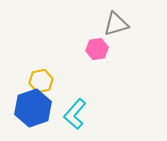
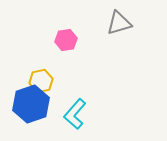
gray triangle: moved 3 px right, 1 px up
pink hexagon: moved 31 px left, 9 px up
blue hexagon: moved 2 px left, 4 px up
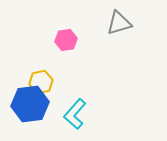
yellow hexagon: moved 1 px down
blue hexagon: moved 1 px left; rotated 12 degrees clockwise
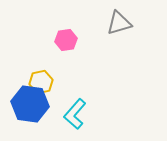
blue hexagon: rotated 15 degrees clockwise
